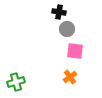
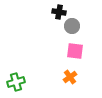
gray circle: moved 5 px right, 3 px up
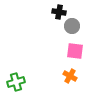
orange cross: moved 1 px up; rotated 24 degrees counterclockwise
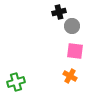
black cross: rotated 24 degrees counterclockwise
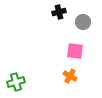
gray circle: moved 11 px right, 4 px up
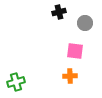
gray circle: moved 2 px right, 1 px down
orange cross: rotated 32 degrees counterclockwise
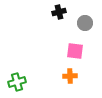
green cross: moved 1 px right
